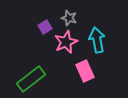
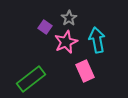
gray star: rotated 21 degrees clockwise
purple square: rotated 24 degrees counterclockwise
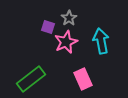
purple square: moved 3 px right; rotated 16 degrees counterclockwise
cyan arrow: moved 4 px right, 1 px down
pink rectangle: moved 2 px left, 8 px down
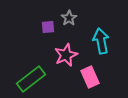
purple square: rotated 24 degrees counterclockwise
pink star: moved 13 px down
pink rectangle: moved 7 px right, 2 px up
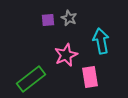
gray star: rotated 14 degrees counterclockwise
purple square: moved 7 px up
pink rectangle: rotated 15 degrees clockwise
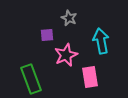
purple square: moved 1 px left, 15 px down
green rectangle: rotated 72 degrees counterclockwise
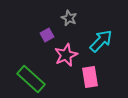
purple square: rotated 24 degrees counterclockwise
cyan arrow: rotated 55 degrees clockwise
green rectangle: rotated 28 degrees counterclockwise
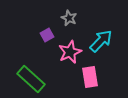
pink star: moved 4 px right, 3 px up
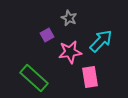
pink star: rotated 15 degrees clockwise
green rectangle: moved 3 px right, 1 px up
